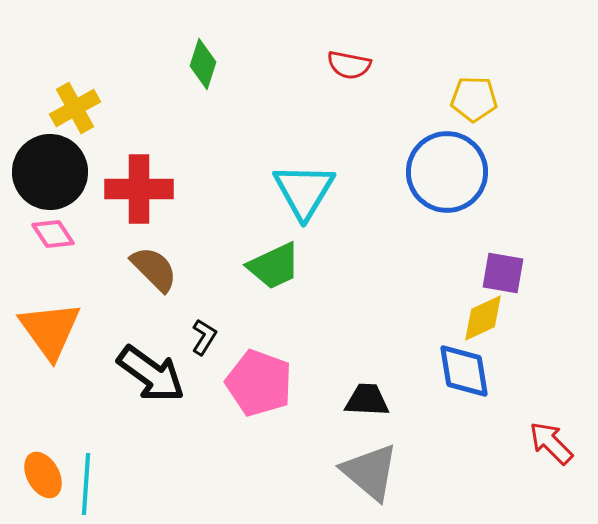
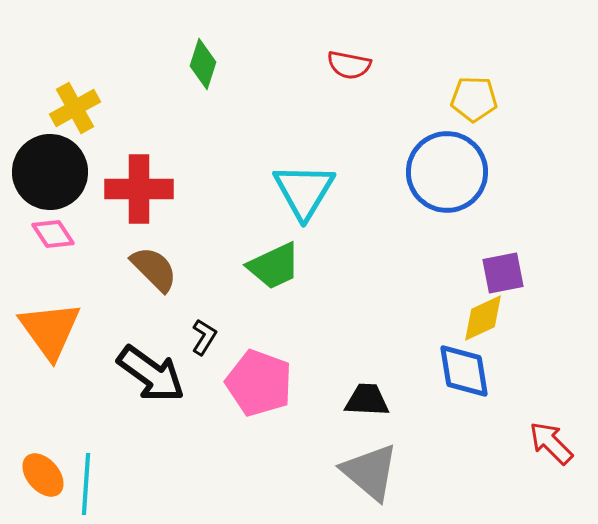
purple square: rotated 21 degrees counterclockwise
orange ellipse: rotated 12 degrees counterclockwise
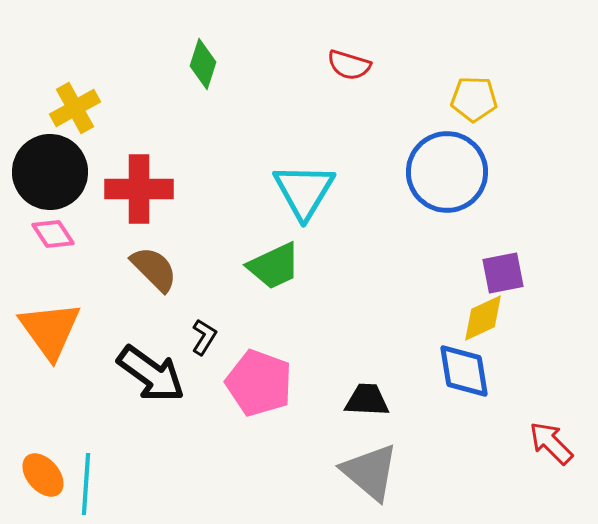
red semicircle: rotated 6 degrees clockwise
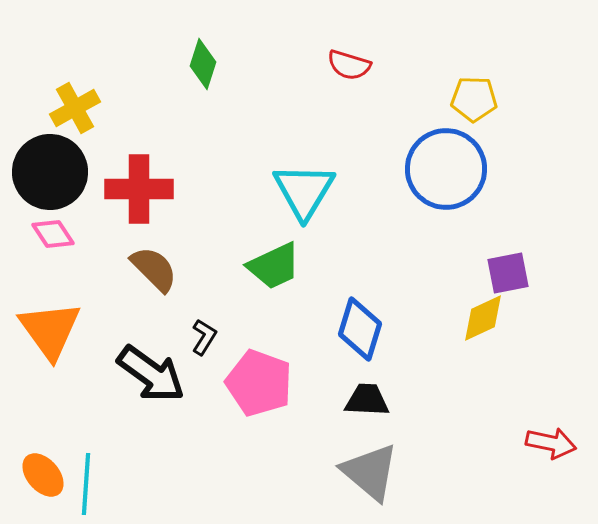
blue circle: moved 1 px left, 3 px up
purple square: moved 5 px right
blue diamond: moved 104 px left, 42 px up; rotated 26 degrees clockwise
red arrow: rotated 147 degrees clockwise
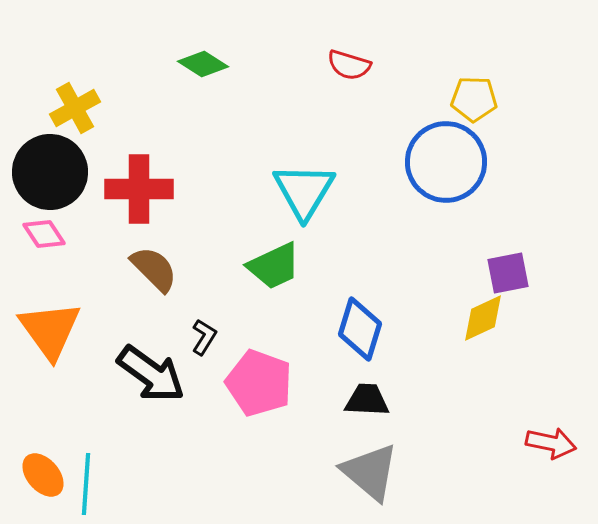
green diamond: rotated 75 degrees counterclockwise
blue circle: moved 7 px up
pink diamond: moved 9 px left
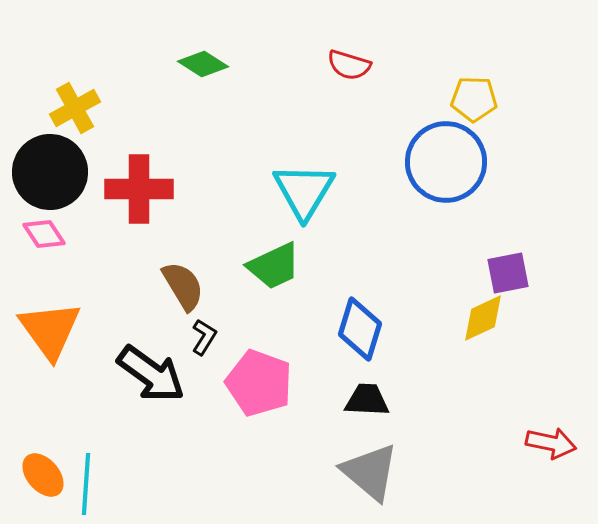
brown semicircle: moved 29 px right, 17 px down; rotated 14 degrees clockwise
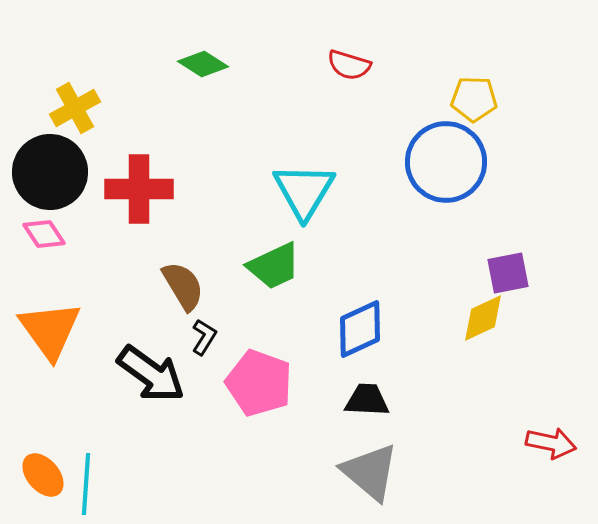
blue diamond: rotated 48 degrees clockwise
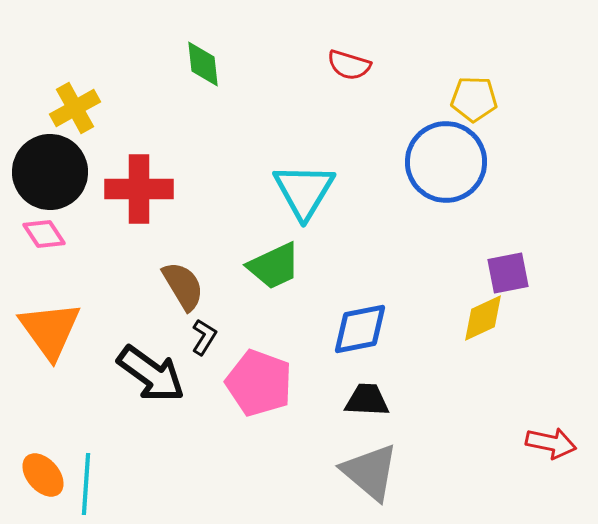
green diamond: rotated 51 degrees clockwise
blue diamond: rotated 14 degrees clockwise
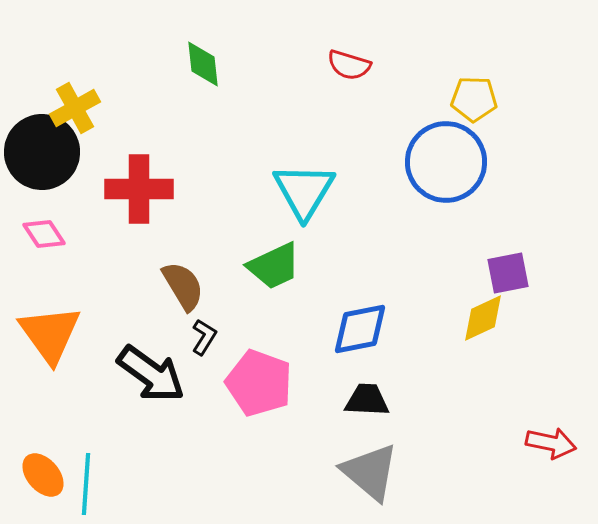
black circle: moved 8 px left, 20 px up
orange triangle: moved 4 px down
